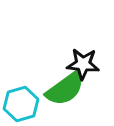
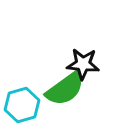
cyan hexagon: moved 1 px right, 1 px down
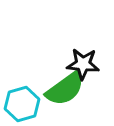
cyan hexagon: moved 1 px up
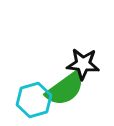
cyan hexagon: moved 12 px right, 4 px up
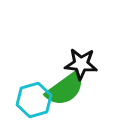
black star: moved 2 px left
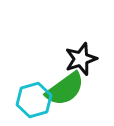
black star: moved 5 px up; rotated 24 degrees counterclockwise
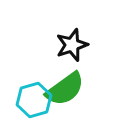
black star: moved 9 px left, 14 px up
